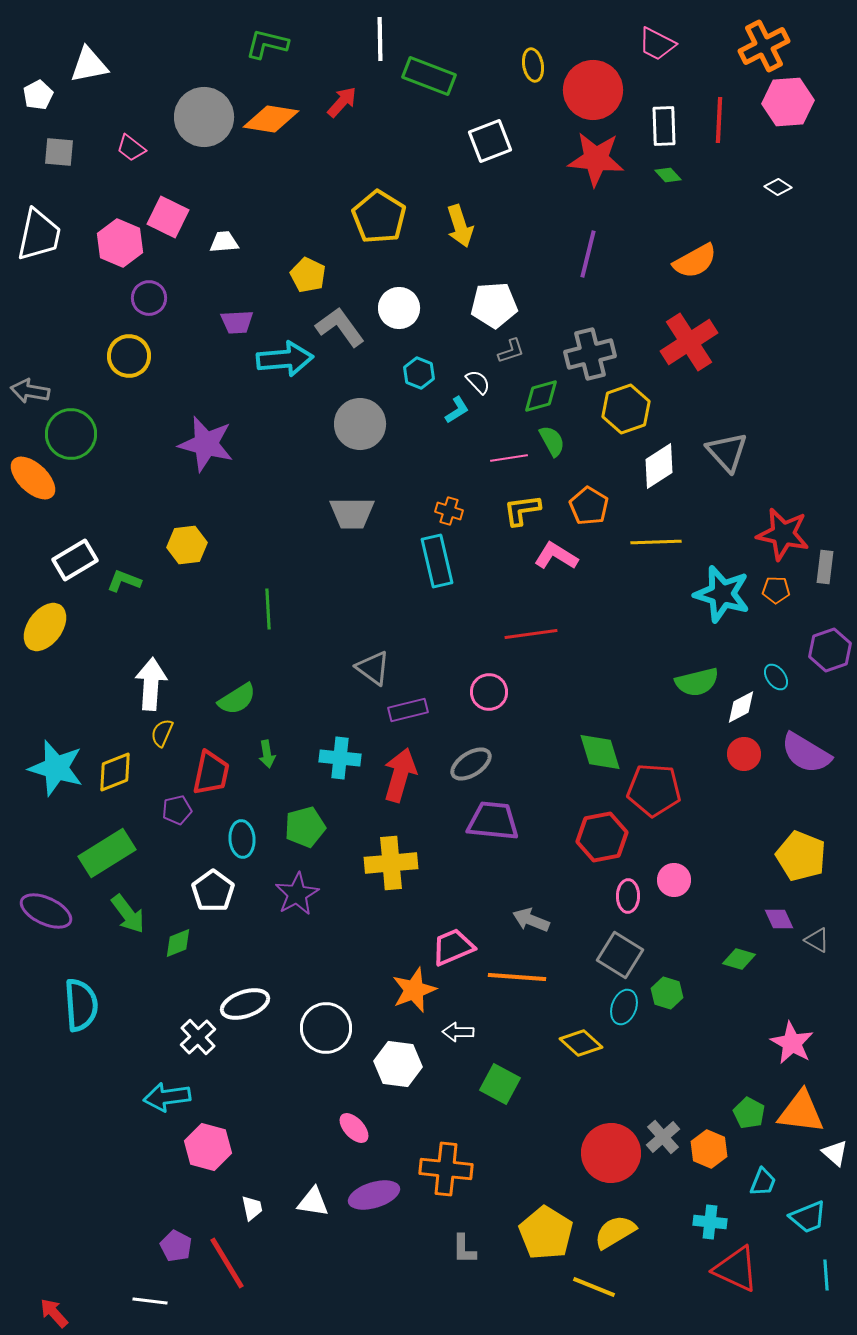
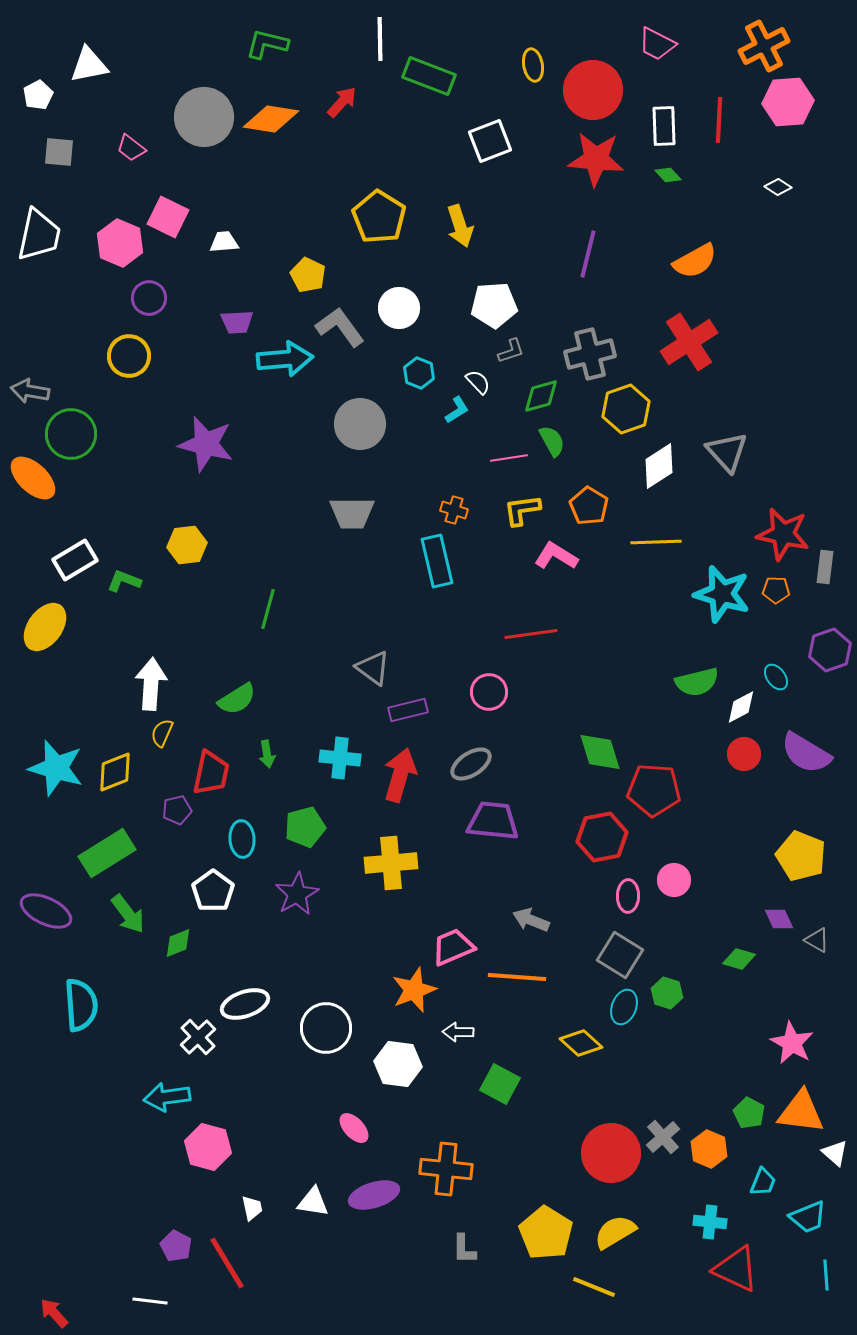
orange cross at (449, 511): moved 5 px right, 1 px up
green line at (268, 609): rotated 18 degrees clockwise
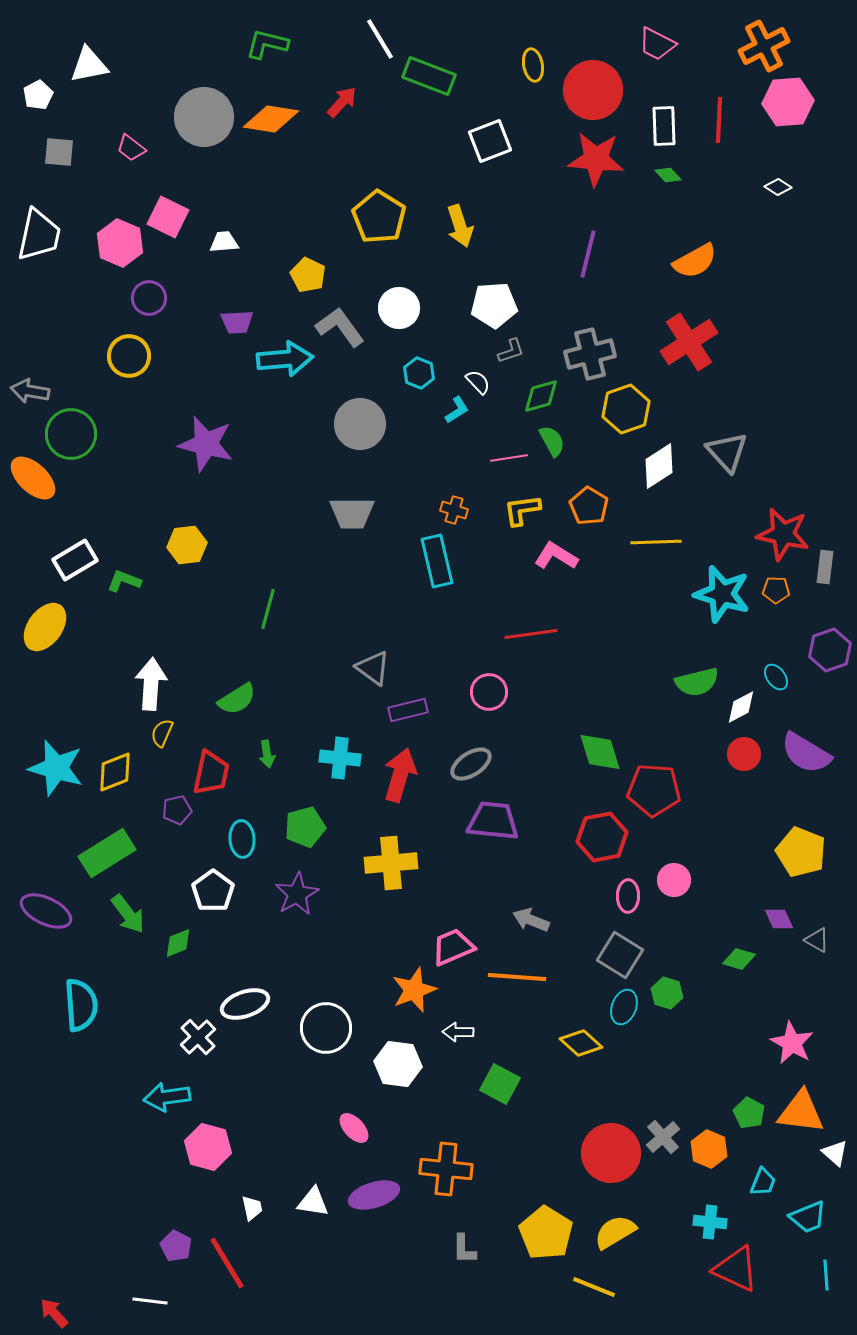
white line at (380, 39): rotated 30 degrees counterclockwise
yellow pentagon at (801, 856): moved 4 px up
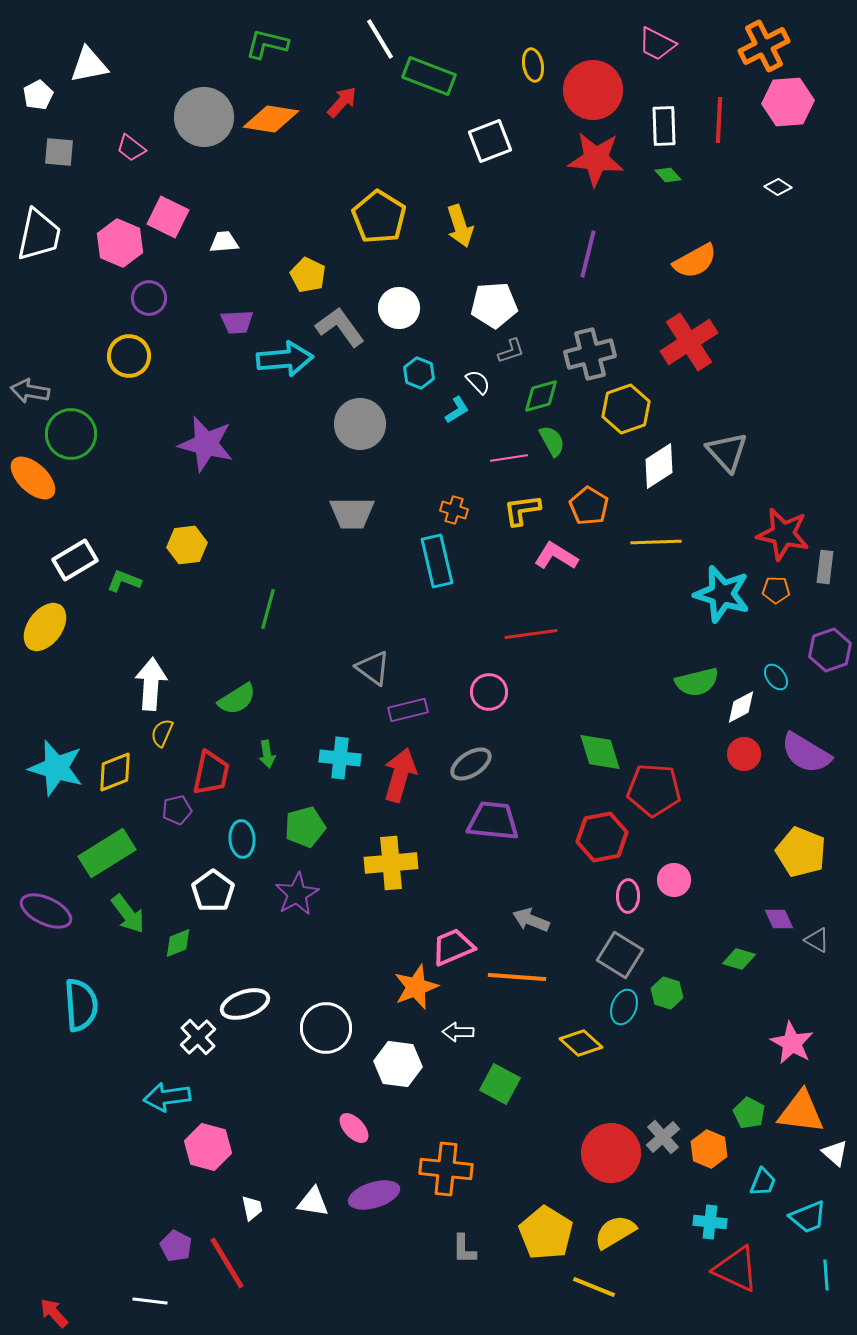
orange star at (414, 990): moved 2 px right, 3 px up
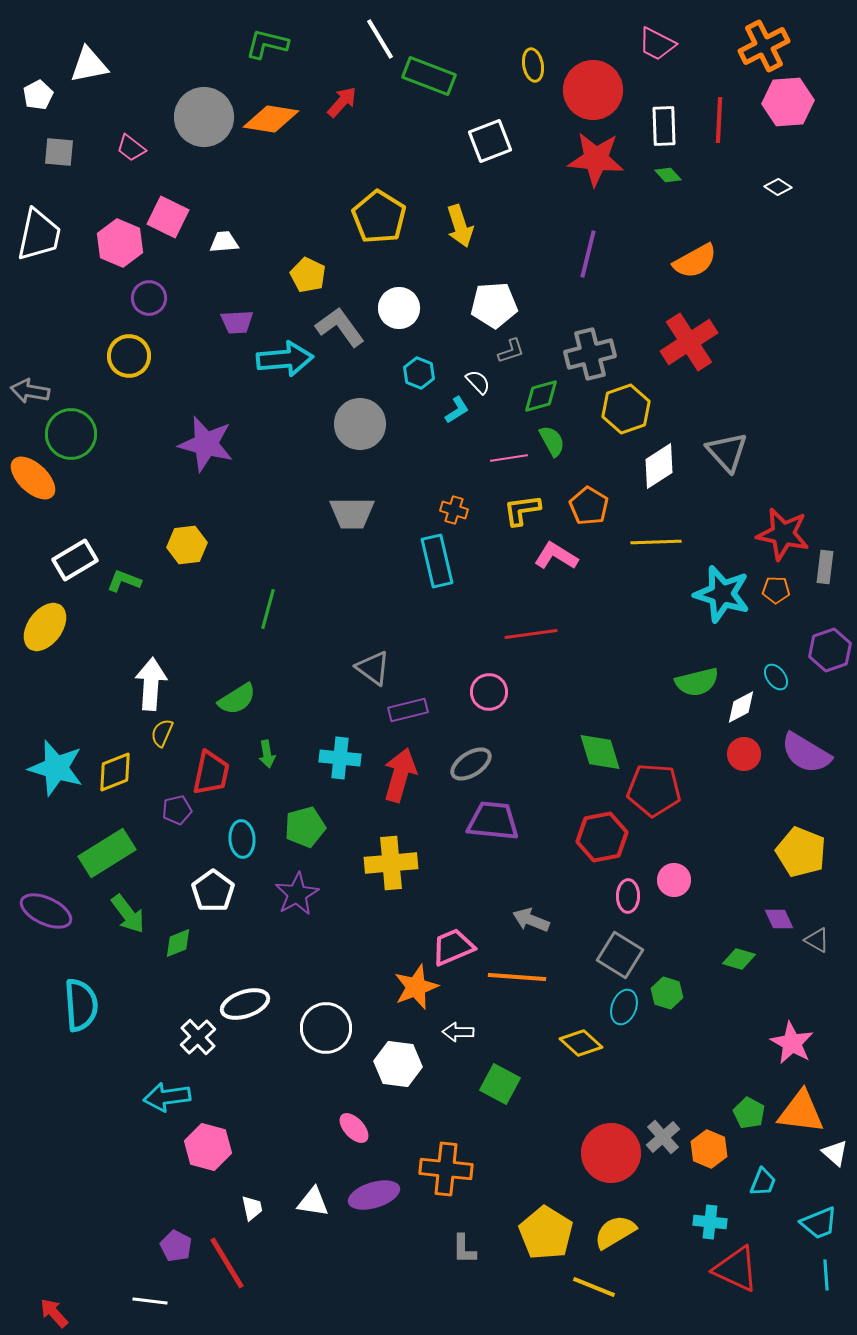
cyan trapezoid at (808, 1217): moved 11 px right, 6 px down
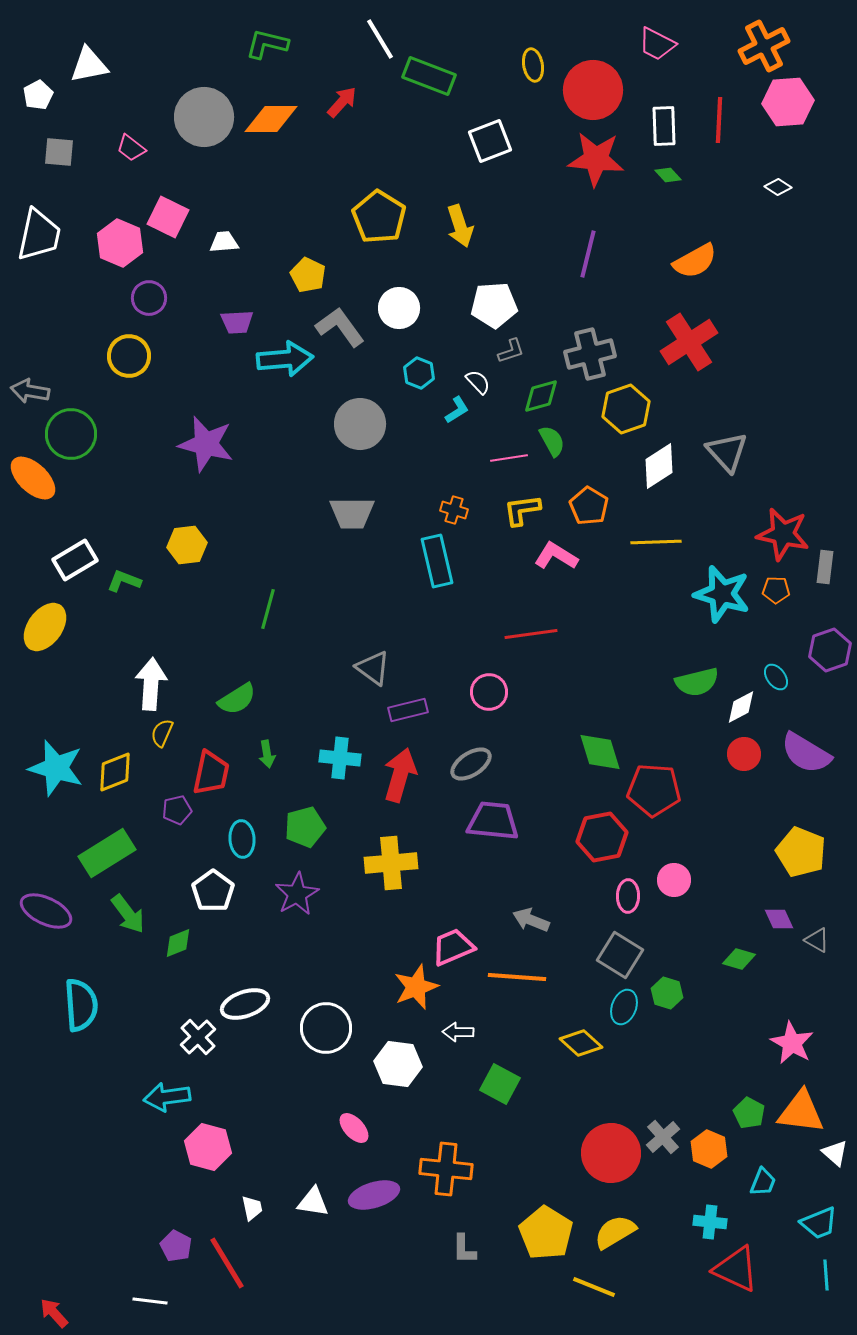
orange diamond at (271, 119): rotated 10 degrees counterclockwise
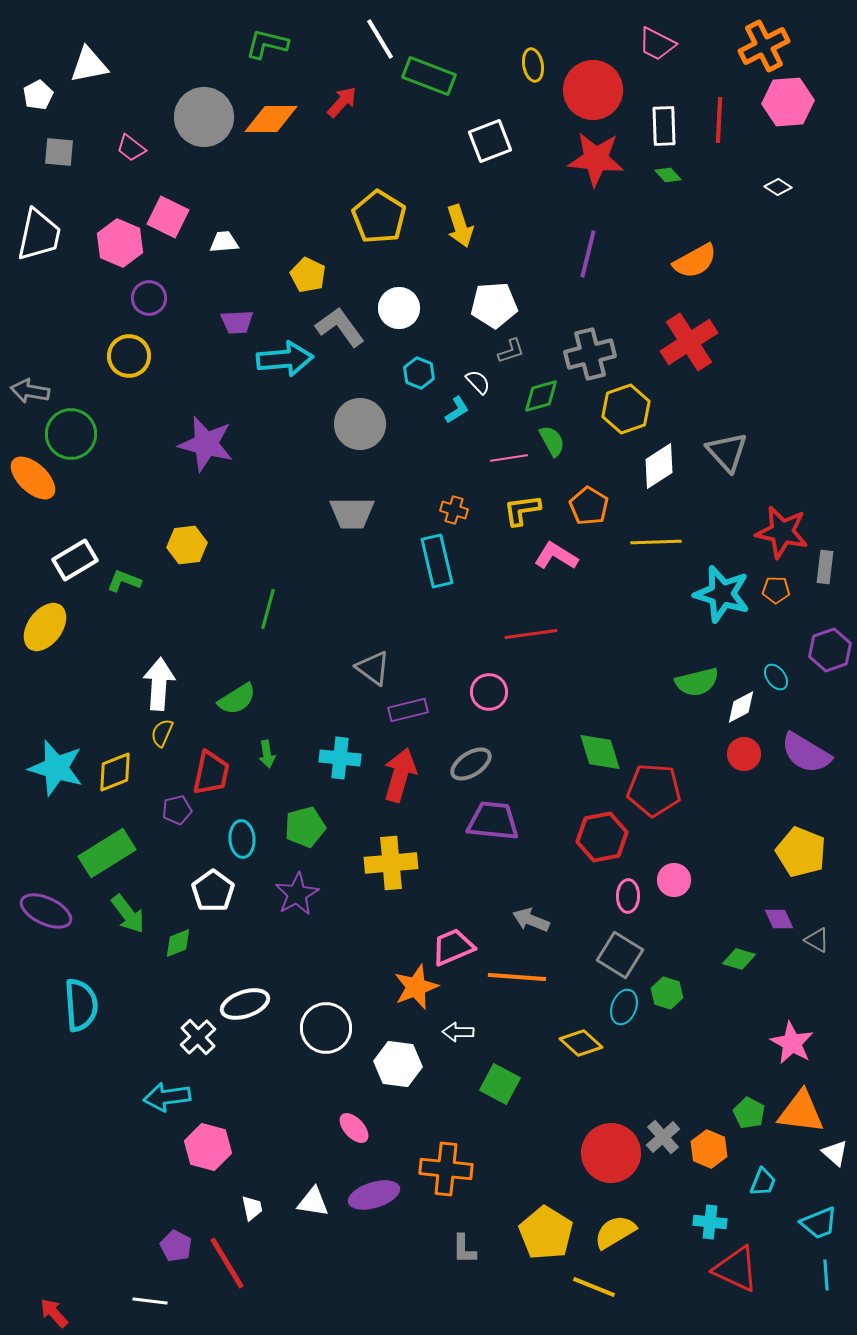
red star at (783, 534): moved 1 px left, 2 px up
white arrow at (151, 684): moved 8 px right
